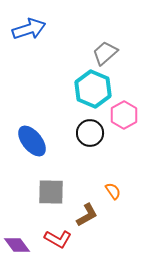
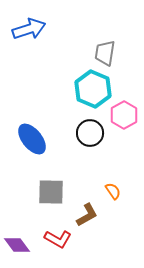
gray trapezoid: rotated 40 degrees counterclockwise
blue ellipse: moved 2 px up
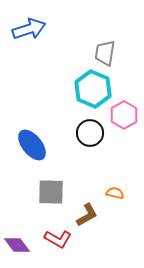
blue ellipse: moved 6 px down
orange semicircle: moved 2 px right, 2 px down; rotated 42 degrees counterclockwise
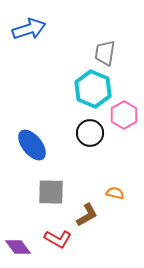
purple diamond: moved 1 px right, 2 px down
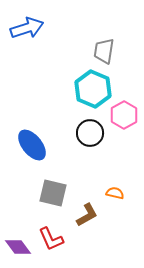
blue arrow: moved 2 px left, 1 px up
gray trapezoid: moved 1 px left, 2 px up
gray square: moved 2 px right, 1 px down; rotated 12 degrees clockwise
red L-shape: moved 7 px left; rotated 36 degrees clockwise
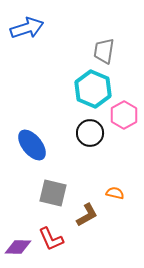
purple diamond: rotated 52 degrees counterclockwise
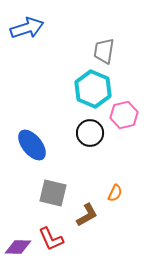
pink hexagon: rotated 16 degrees clockwise
orange semicircle: rotated 102 degrees clockwise
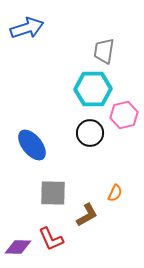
cyan hexagon: rotated 24 degrees counterclockwise
gray square: rotated 12 degrees counterclockwise
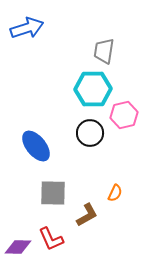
blue ellipse: moved 4 px right, 1 px down
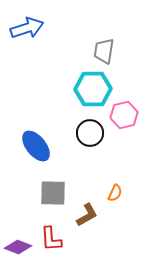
red L-shape: rotated 20 degrees clockwise
purple diamond: rotated 20 degrees clockwise
